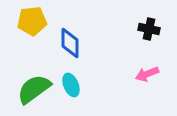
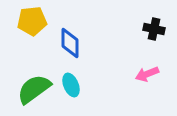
black cross: moved 5 px right
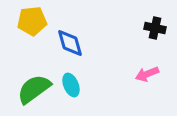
black cross: moved 1 px right, 1 px up
blue diamond: rotated 16 degrees counterclockwise
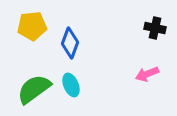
yellow pentagon: moved 5 px down
blue diamond: rotated 36 degrees clockwise
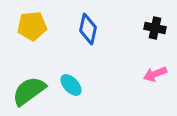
blue diamond: moved 18 px right, 14 px up; rotated 8 degrees counterclockwise
pink arrow: moved 8 px right
cyan ellipse: rotated 20 degrees counterclockwise
green semicircle: moved 5 px left, 2 px down
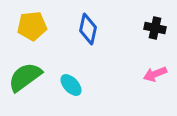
green semicircle: moved 4 px left, 14 px up
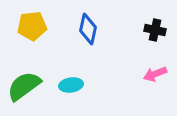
black cross: moved 2 px down
green semicircle: moved 1 px left, 9 px down
cyan ellipse: rotated 55 degrees counterclockwise
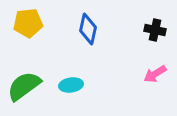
yellow pentagon: moved 4 px left, 3 px up
pink arrow: rotated 10 degrees counterclockwise
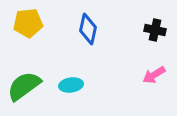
pink arrow: moved 1 px left, 1 px down
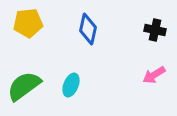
cyan ellipse: rotated 60 degrees counterclockwise
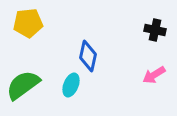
blue diamond: moved 27 px down
green semicircle: moved 1 px left, 1 px up
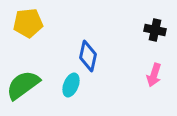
pink arrow: rotated 40 degrees counterclockwise
